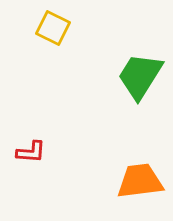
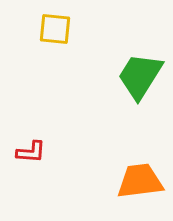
yellow square: moved 2 px right, 1 px down; rotated 20 degrees counterclockwise
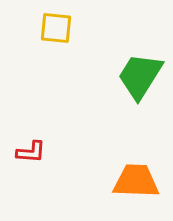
yellow square: moved 1 px right, 1 px up
orange trapezoid: moved 4 px left; rotated 9 degrees clockwise
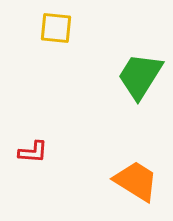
red L-shape: moved 2 px right
orange trapezoid: rotated 30 degrees clockwise
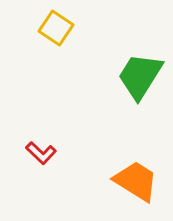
yellow square: rotated 28 degrees clockwise
red L-shape: moved 8 px right, 1 px down; rotated 40 degrees clockwise
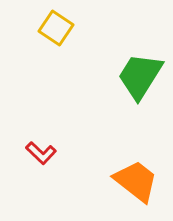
orange trapezoid: rotated 6 degrees clockwise
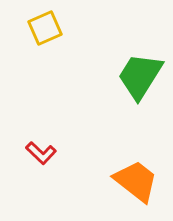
yellow square: moved 11 px left; rotated 32 degrees clockwise
